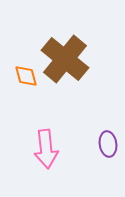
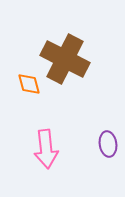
brown cross: rotated 12 degrees counterclockwise
orange diamond: moved 3 px right, 8 px down
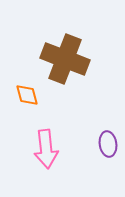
brown cross: rotated 6 degrees counterclockwise
orange diamond: moved 2 px left, 11 px down
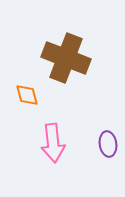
brown cross: moved 1 px right, 1 px up
pink arrow: moved 7 px right, 6 px up
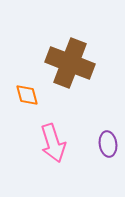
brown cross: moved 4 px right, 5 px down
pink arrow: rotated 12 degrees counterclockwise
